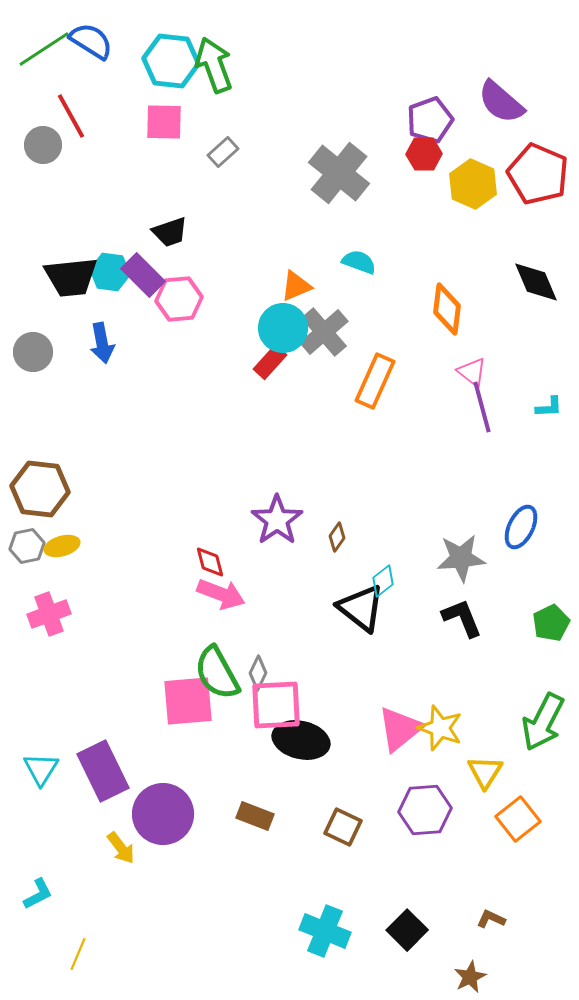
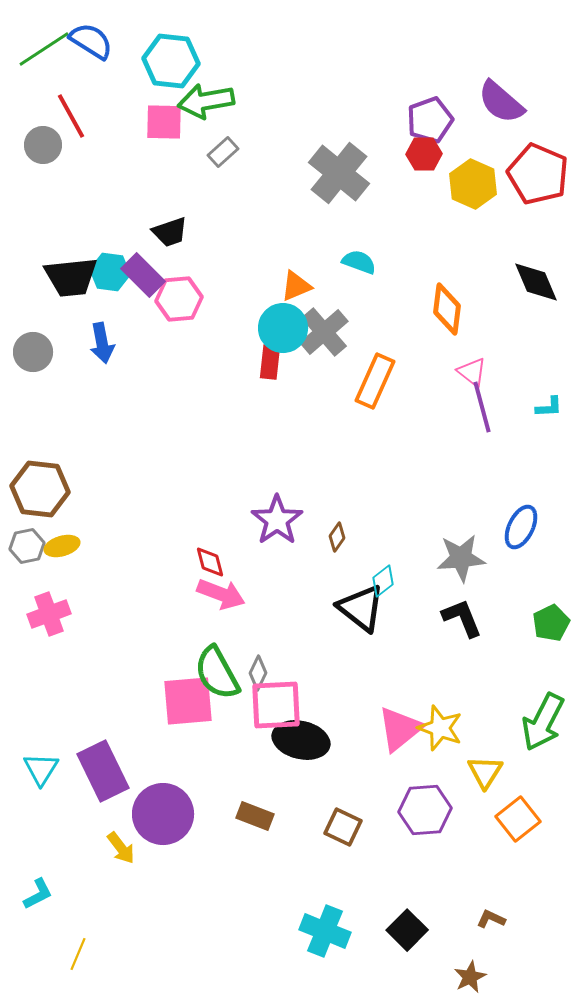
green arrow at (214, 65): moved 8 px left, 36 px down; rotated 80 degrees counterclockwise
red rectangle at (270, 362): rotated 36 degrees counterclockwise
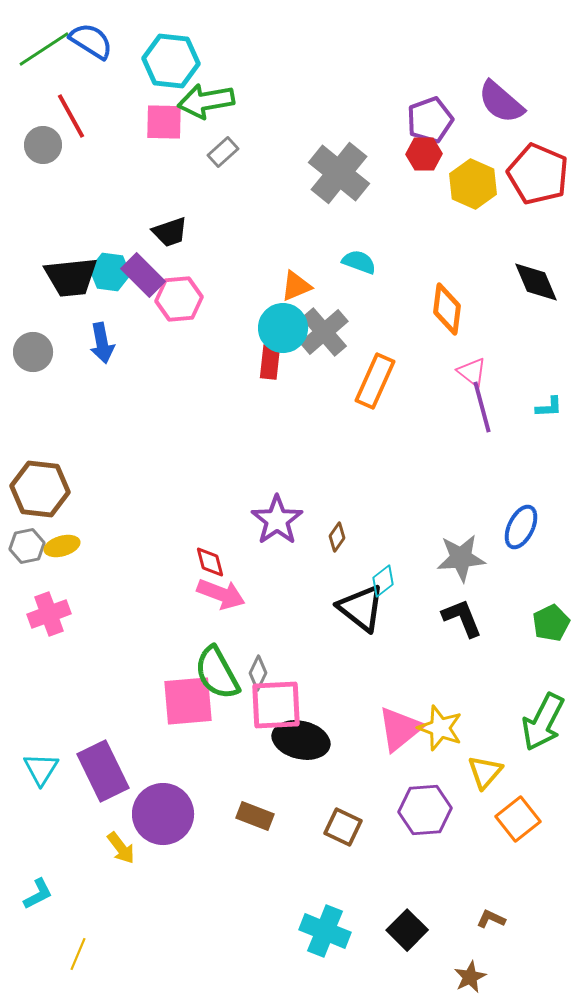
yellow triangle at (485, 772): rotated 9 degrees clockwise
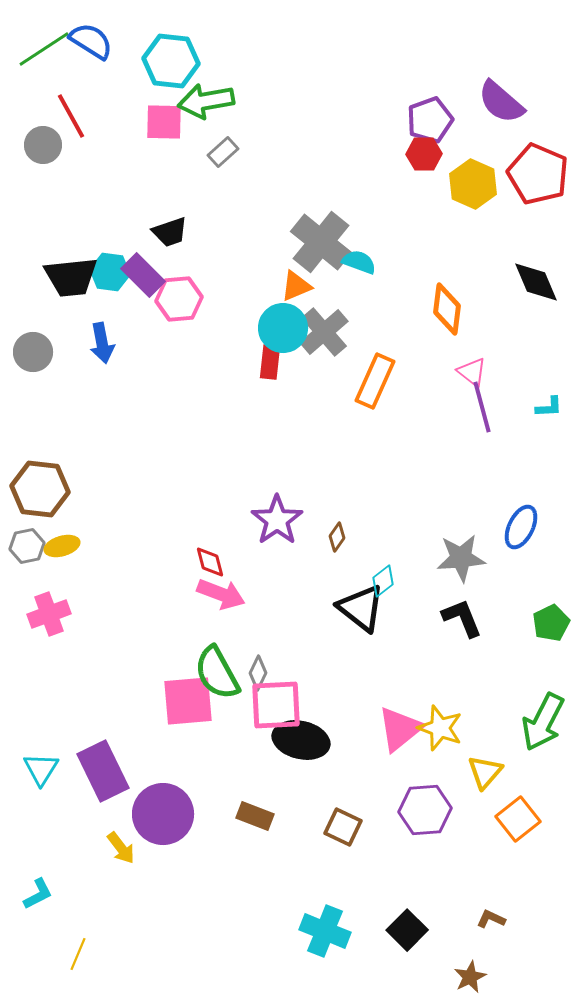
gray cross at (339, 173): moved 18 px left, 69 px down
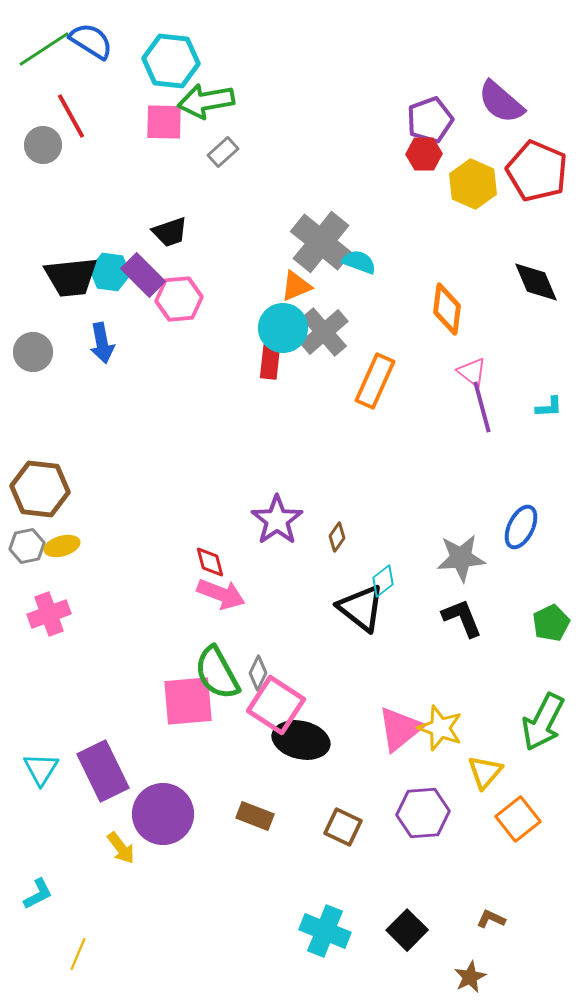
red pentagon at (538, 174): moved 1 px left, 3 px up
pink square at (276, 705): rotated 36 degrees clockwise
purple hexagon at (425, 810): moved 2 px left, 3 px down
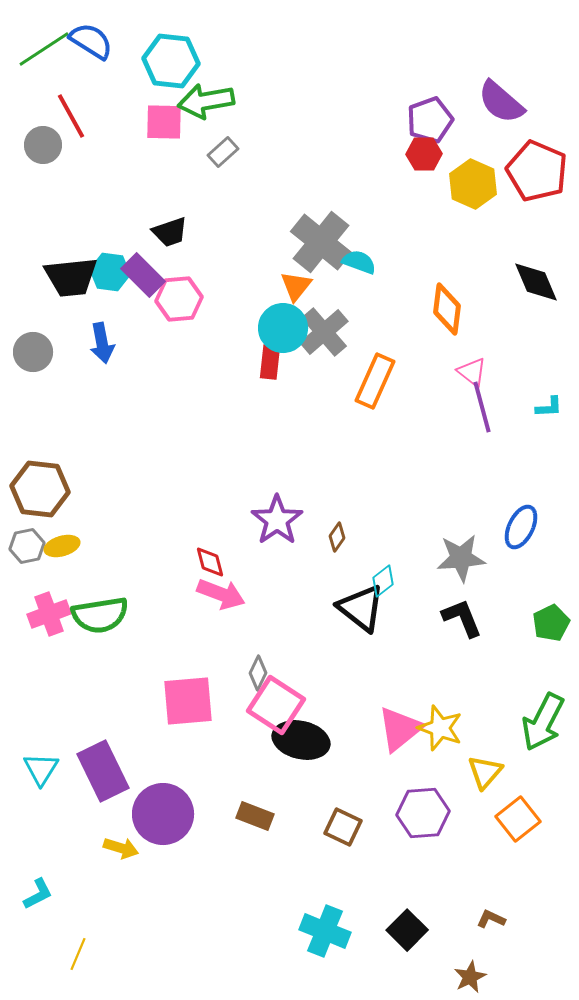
orange triangle at (296, 286): rotated 28 degrees counterclockwise
green semicircle at (217, 673): moved 117 px left, 58 px up; rotated 70 degrees counterclockwise
yellow arrow at (121, 848): rotated 36 degrees counterclockwise
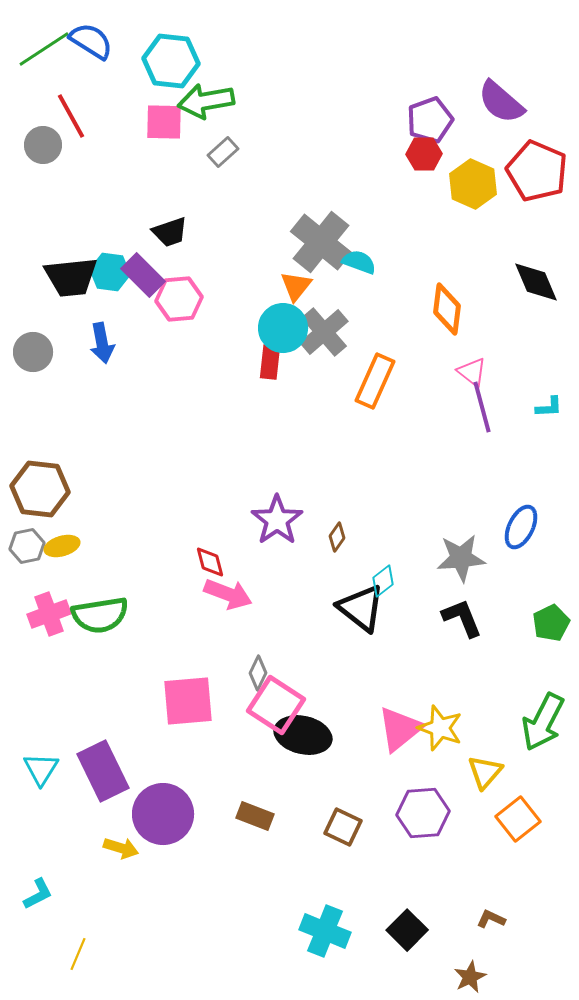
pink arrow at (221, 594): moved 7 px right
black ellipse at (301, 740): moved 2 px right, 5 px up
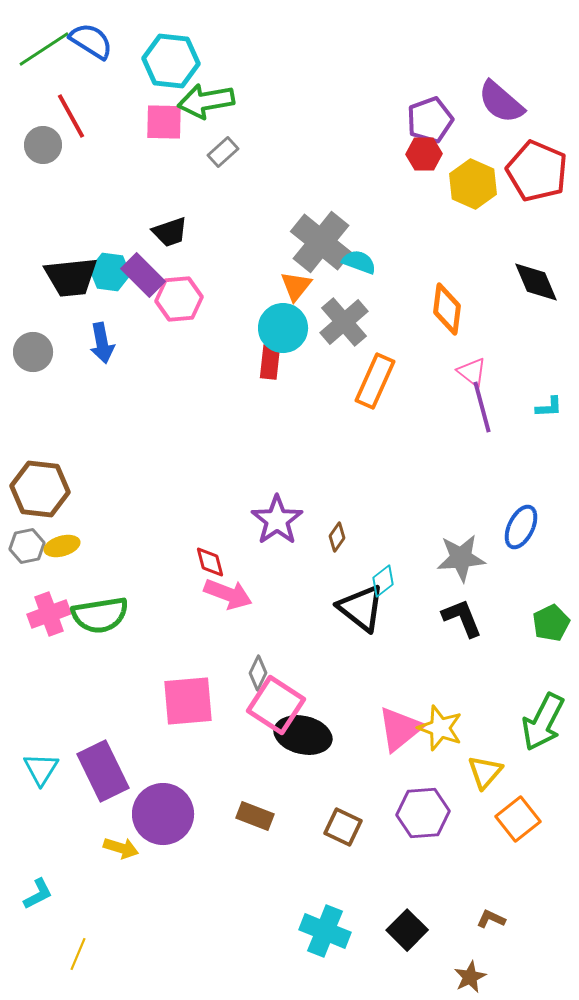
gray cross at (324, 332): moved 20 px right, 10 px up
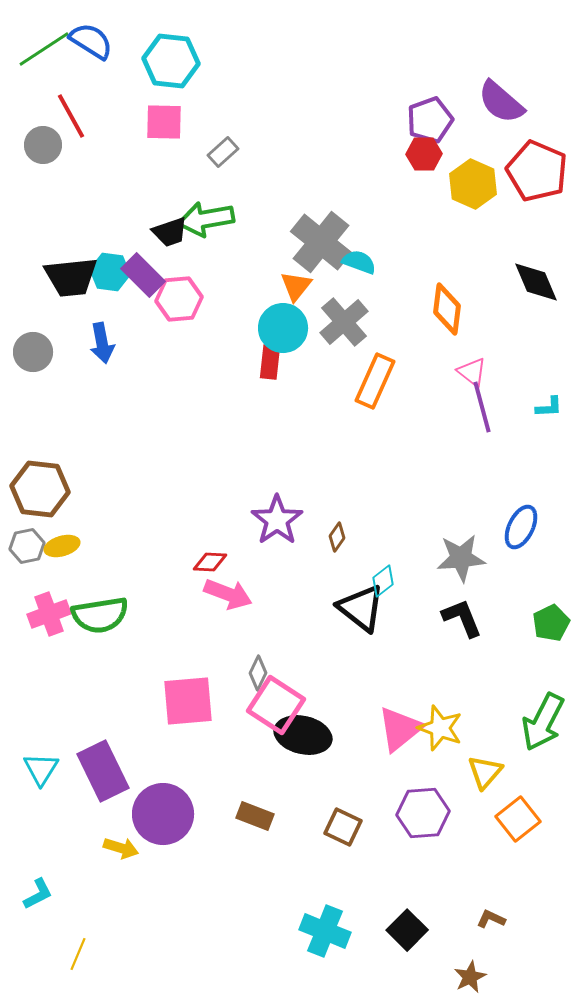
green arrow at (206, 101): moved 118 px down
red diamond at (210, 562): rotated 72 degrees counterclockwise
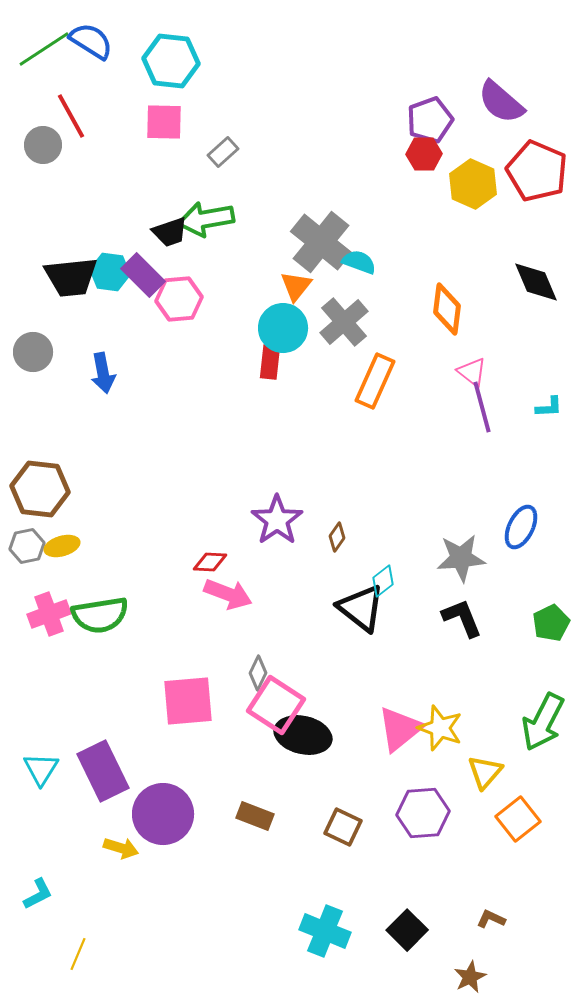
blue arrow at (102, 343): moved 1 px right, 30 px down
